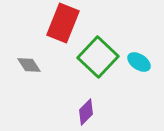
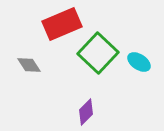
red rectangle: moved 1 px left, 1 px down; rotated 45 degrees clockwise
green square: moved 4 px up
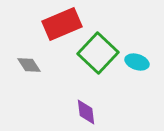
cyan ellipse: moved 2 px left; rotated 15 degrees counterclockwise
purple diamond: rotated 52 degrees counterclockwise
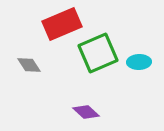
green square: rotated 24 degrees clockwise
cyan ellipse: moved 2 px right; rotated 20 degrees counterclockwise
purple diamond: rotated 40 degrees counterclockwise
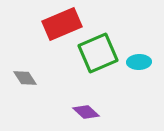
gray diamond: moved 4 px left, 13 px down
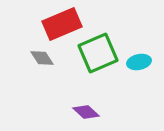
cyan ellipse: rotated 10 degrees counterclockwise
gray diamond: moved 17 px right, 20 px up
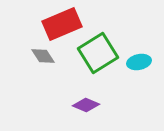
green square: rotated 9 degrees counterclockwise
gray diamond: moved 1 px right, 2 px up
purple diamond: moved 7 px up; rotated 20 degrees counterclockwise
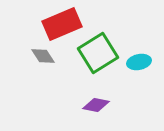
purple diamond: moved 10 px right; rotated 12 degrees counterclockwise
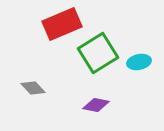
gray diamond: moved 10 px left, 32 px down; rotated 10 degrees counterclockwise
